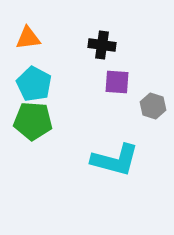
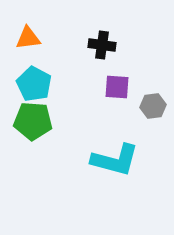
purple square: moved 5 px down
gray hexagon: rotated 25 degrees counterclockwise
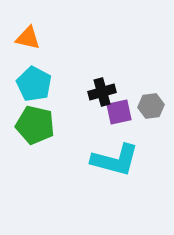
orange triangle: rotated 20 degrees clockwise
black cross: moved 47 px down; rotated 24 degrees counterclockwise
purple square: moved 2 px right, 25 px down; rotated 16 degrees counterclockwise
gray hexagon: moved 2 px left
green pentagon: moved 2 px right, 4 px down; rotated 9 degrees clockwise
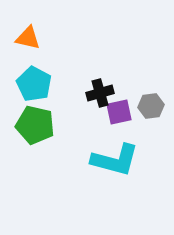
black cross: moved 2 px left, 1 px down
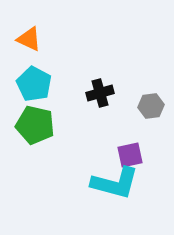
orange triangle: moved 1 px right, 1 px down; rotated 12 degrees clockwise
purple square: moved 11 px right, 43 px down
cyan L-shape: moved 23 px down
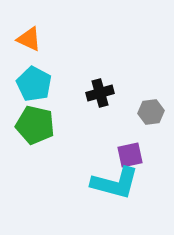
gray hexagon: moved 6 px down
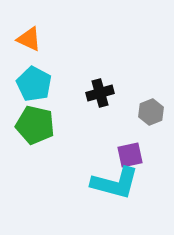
gray hexagon: rotated 15 degrees counterclockwise
